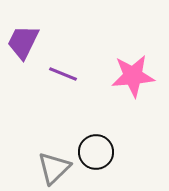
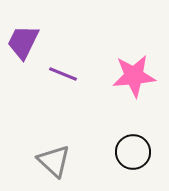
pink star: moved 1 px right
black circle: moved 37 px right
gray triangle: moved 7 px up; rotated 33 degrees counterclockwise
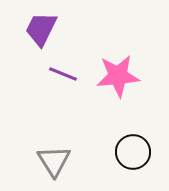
purple trapezoid: moved 18 px right, 13 px up
pink star: moved 16 px left
gray triangle: rotated 15 degrees clockwise
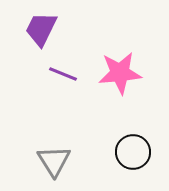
pink star: moved 2 px right, 3 px up
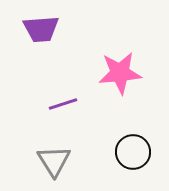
purple trapezoid: rotated 120 degrees counterclockwise
purple line: moved 30 px down; rotated 40 degrees counterclockwise
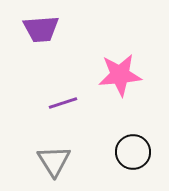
pink star: moved 2 px down
purple line: moved 1 px up
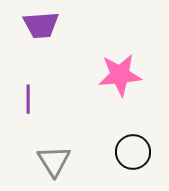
purple trapezoid: moved 4 px up
purple line: moved 35 px left, 4 px up; rotated 72 degrees counterclockwise
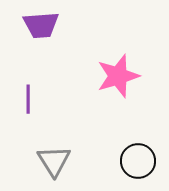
pink star: moved 2 px left, 1 px down; rotated 12 degrees counterclockwise
black circle: moved 5 px right, 9 px down
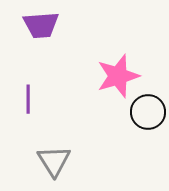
black circle: moved 10 px right, 49 px up
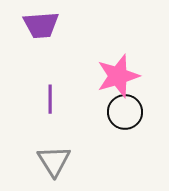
purple line: moved 22 px right
black circle: moved 23 px left
